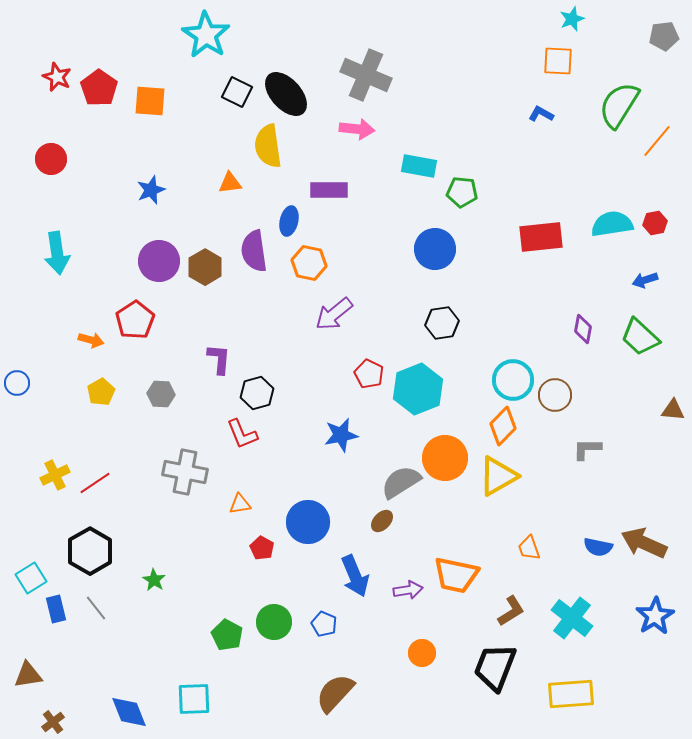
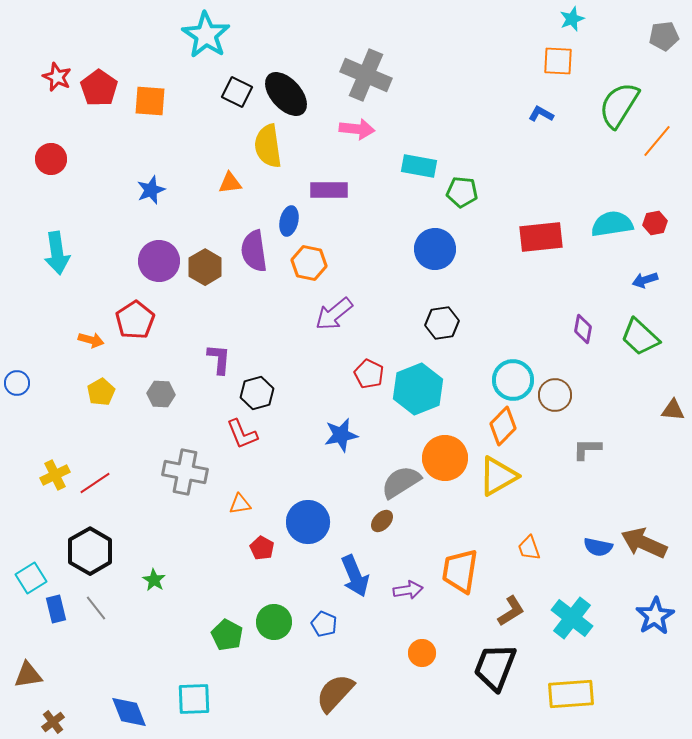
orange trapezoid at (456, 575): moved 4 px right, 4 px up; rotated 87 degrees clockwise
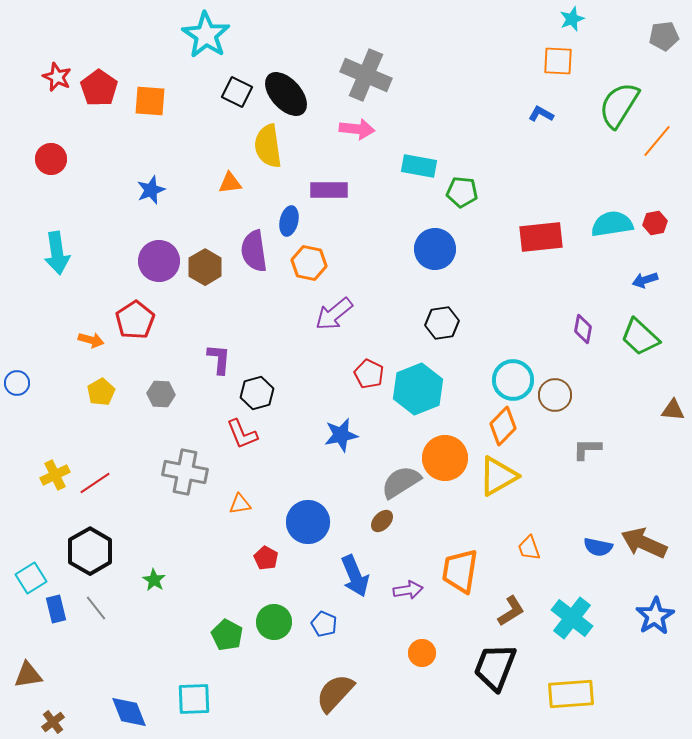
red pentagon at (262, 548): moved 4 px right, 10 px down
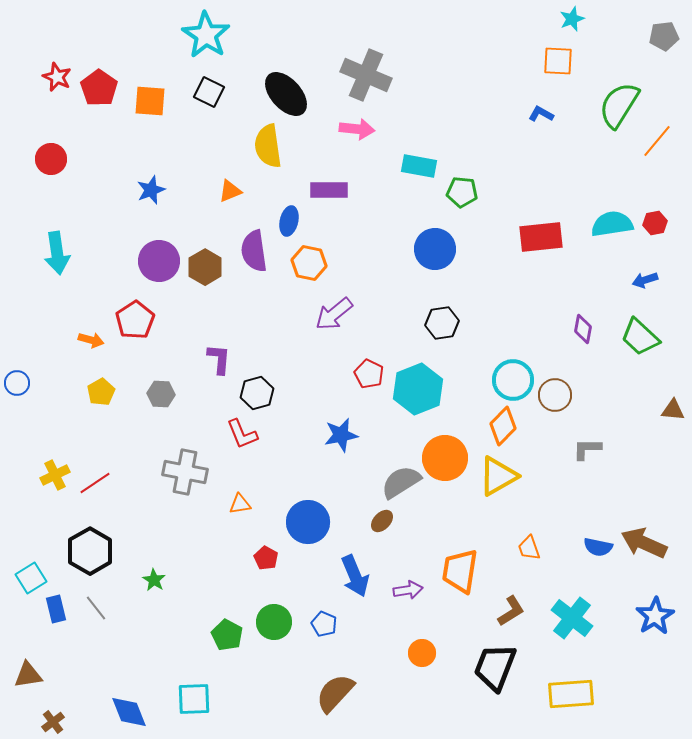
black square at (237, 92): moved 28 px left
orange triangle at (230, 183): moved 8 px down; rotated 15 degrees counterclockwise
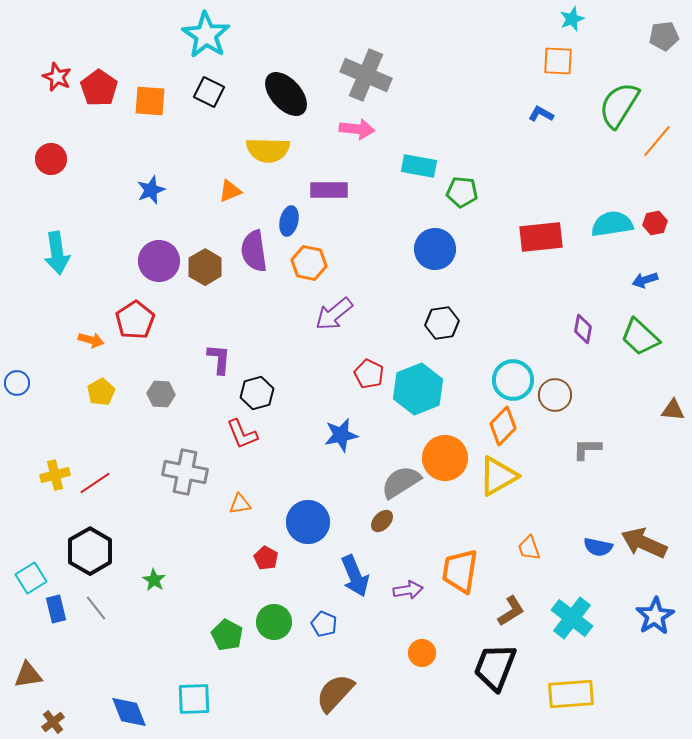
yellow semicircle at (268, 146): moved 4 px down; rotated 81 degrees counterclockwise
yellow cross at (55, 475): rotated 12 degrees clockwise
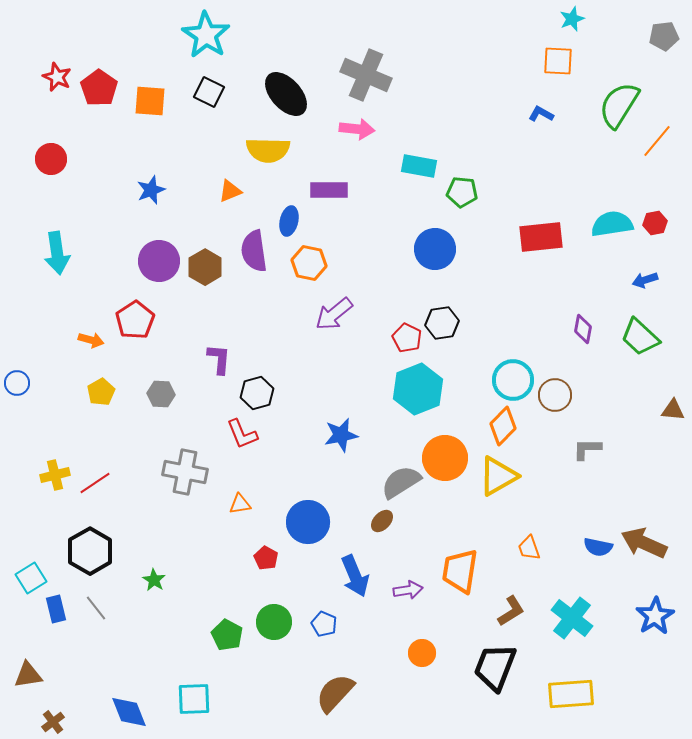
red pentagon at (369, 374): moved 38 px right, 36 px up
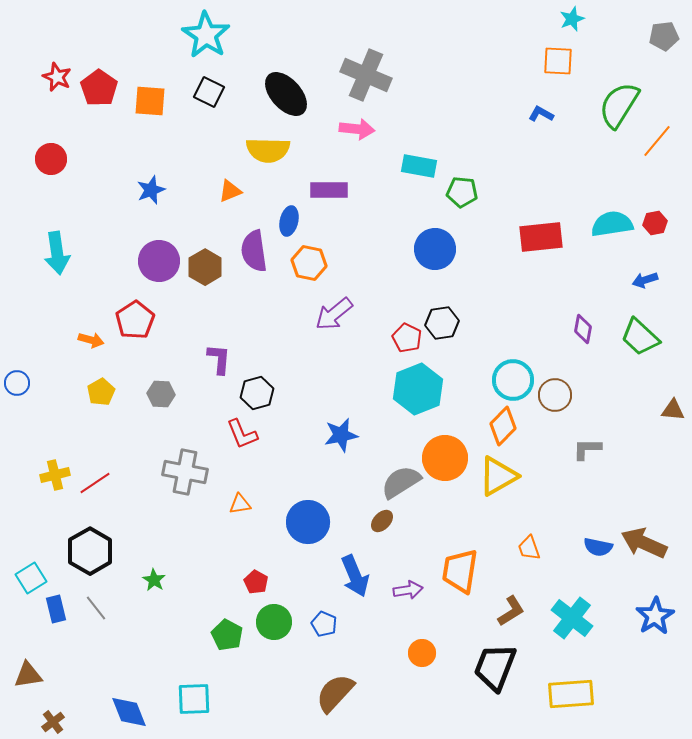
red pentagon at (266, 558): moved 10 px left, 24 px down
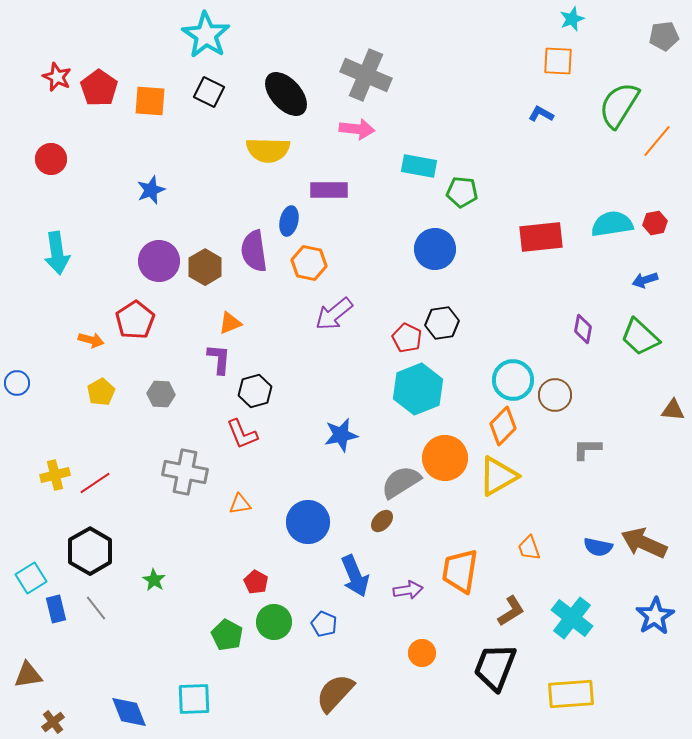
orange triangle at (230, 191): moved 132 px down
black hexagon at (257, 393): moved 2 px left, 2 px up
